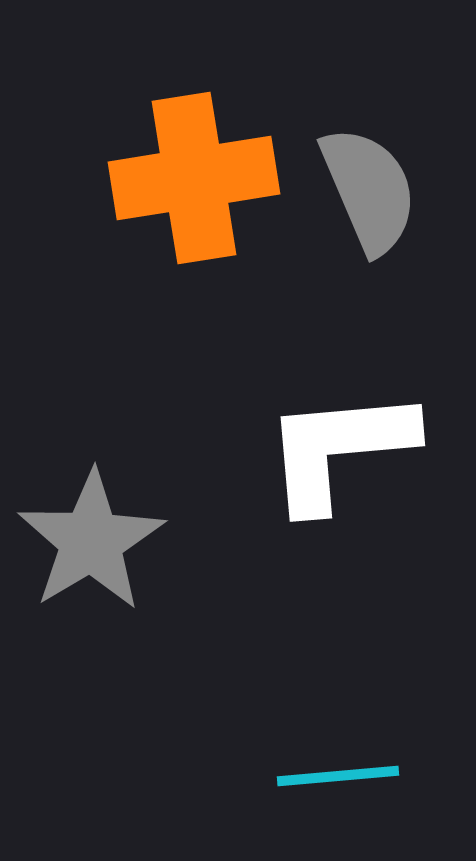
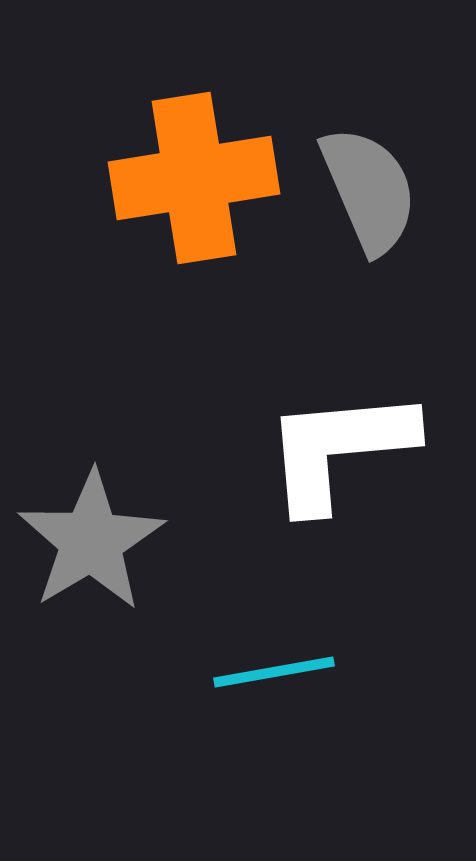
cyan line: moved 64 px left, 104 px up; rotated 5 degrees counterclockwise
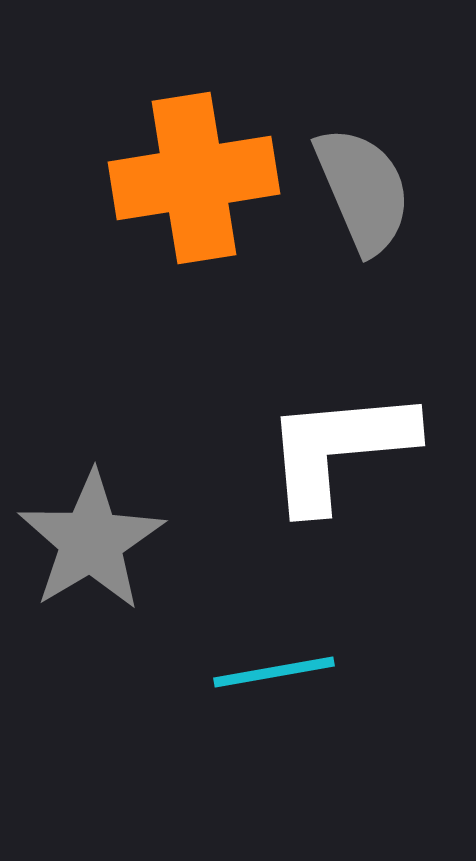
gray semicircle: moved 6 px left
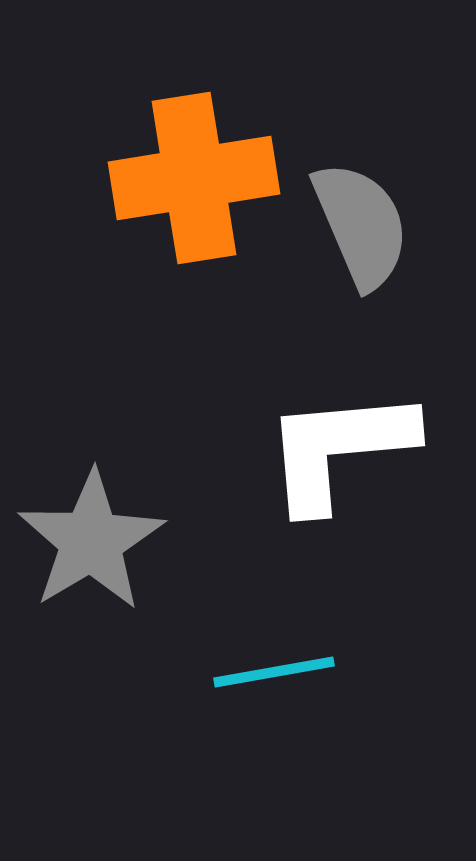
gray semicircle: moved 2 px left, 35 px down
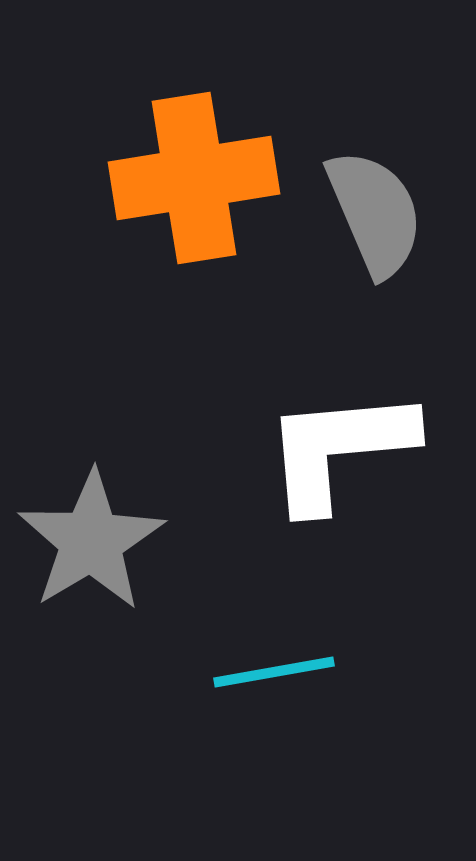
gray semicircle: moved 14 px right, 12 px up
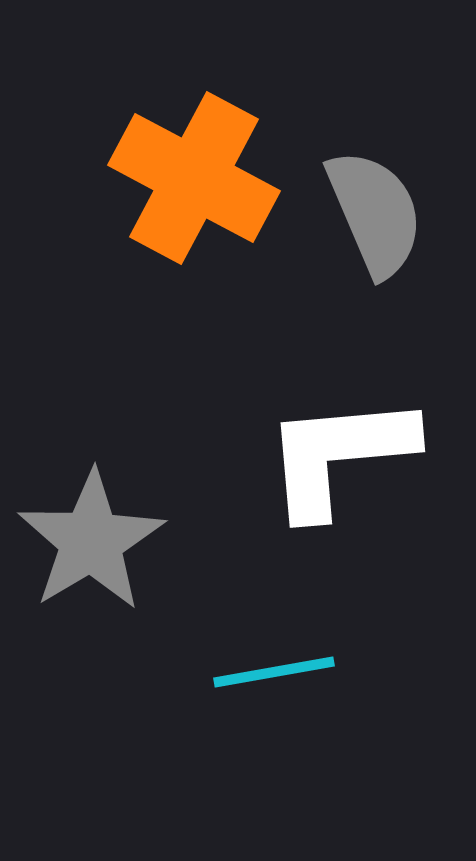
orange cross: rotated 37 degrees clockwise
white L-shape: moved 6 px down
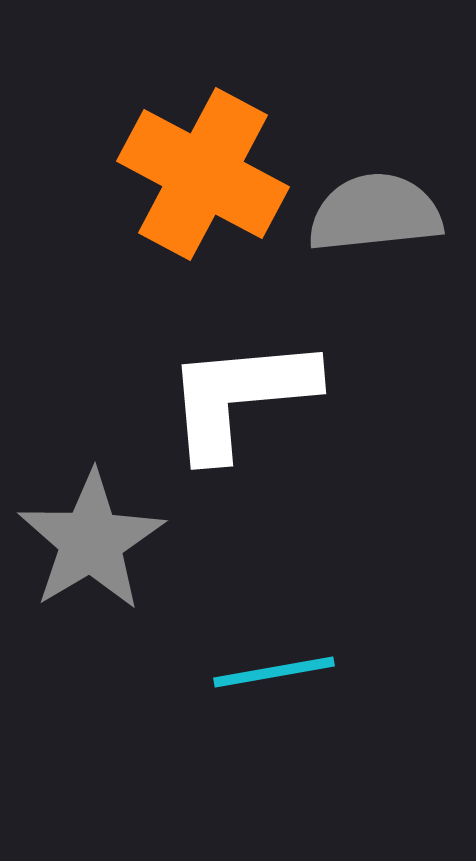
orange cross: moved 9 px right, 4 px up
gray semicircle: rotated 73 degrees counterclockwise
white L-shape: moved 99 px left, 58 px up
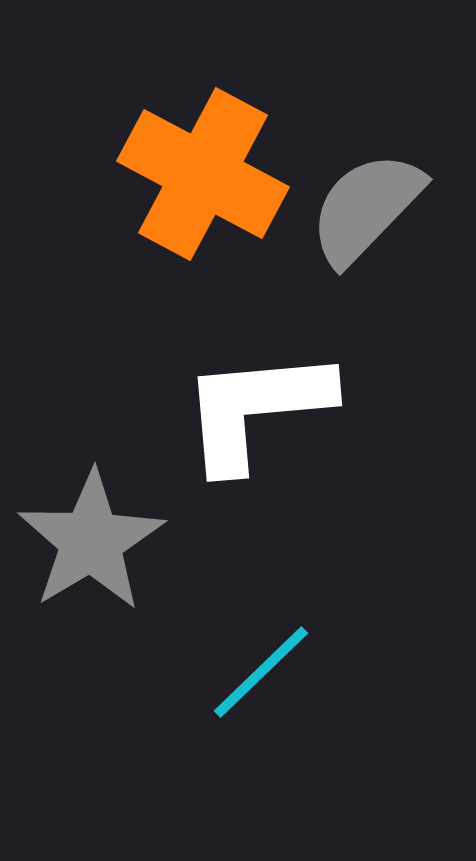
gray semicircle: moved 9 px left, 5 px up; rotated 40 degrees counterclockwise
white L-shape: moved 16 px right, 12 px down
cyan line: moved 13 px left; rotated 34 degrees counterclockwise
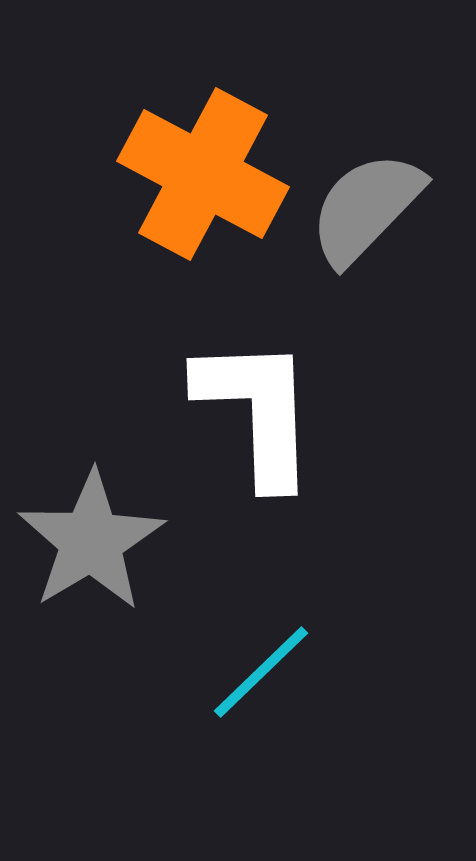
white L-shape: moved 1 px right, 2 px down; rotated 93 degrees clockwise
